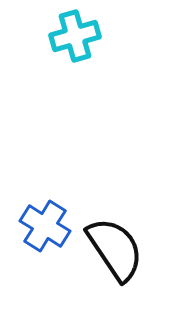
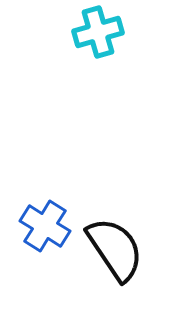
cyan cross: moved 23 px right, 4 px up
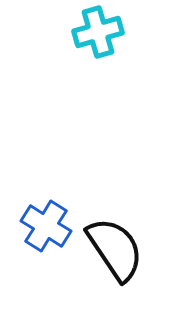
blue cross: moved 1 px right
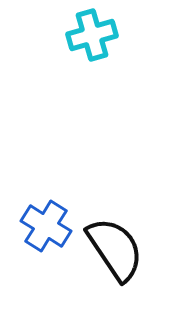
cyan cross: moved 6 px left, 3 px down
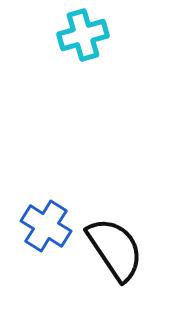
cyan cross: moved 9 px left
